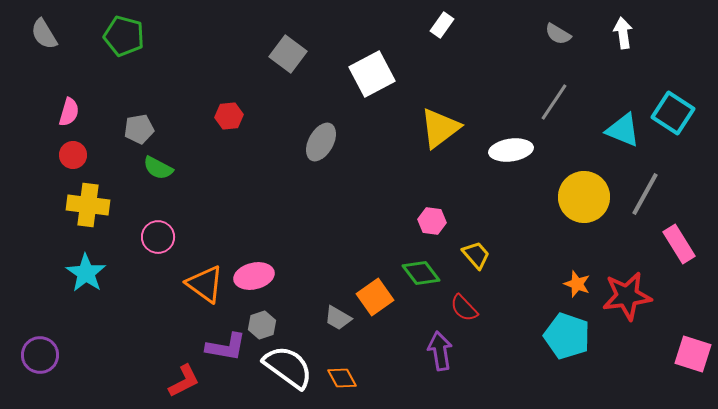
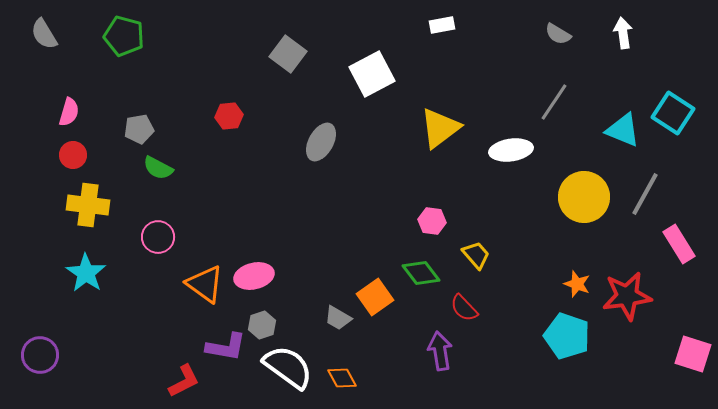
white rectangle at (442, 25): rotated 45 degrees clockwise
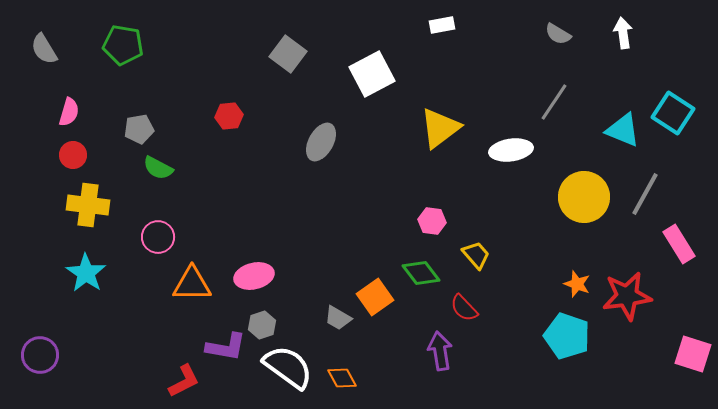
gray semicircle at (44, 34): moved 15 px down
green pentagon at (124, 36): moved 1 px left, 9 px down; rotated 6 degrees counterclockwise
orange triangle at (205, 284): moved 13 px left; rotated 36 degrees counterclockwise
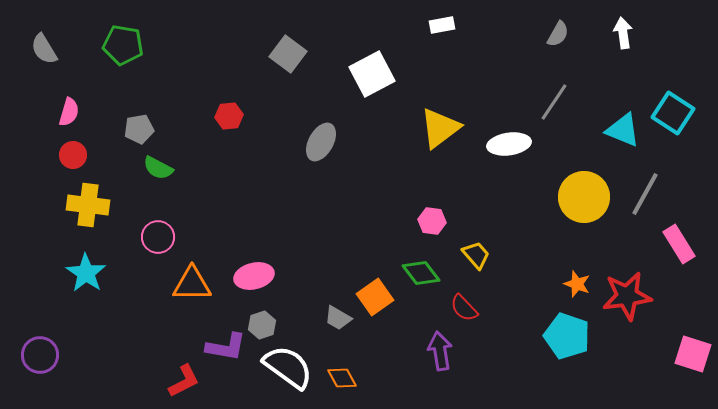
gray semicircle at (558, 34): rotated 92 degrees counterclockwise
white ellipse at (511, 150): moved 2 px left, 6 px up
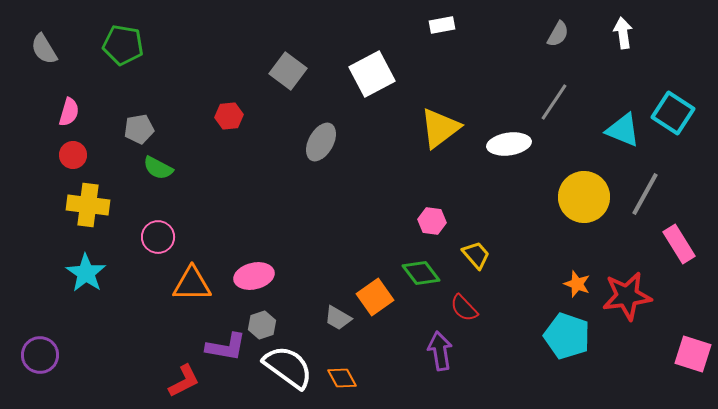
gray square at (288, 54): moved 17 px down
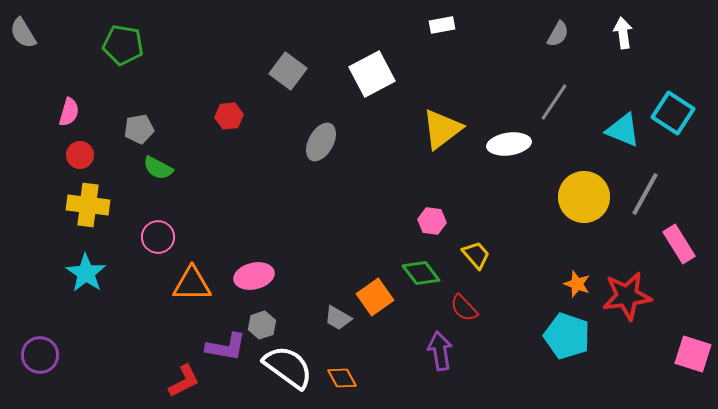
gray semicircle at (44, 49): moved 21 px left, 16 px up
yellow triangle at (440, 128): moved 2 px right, 1 px down
red circle at (73, 155): moved 7 px right
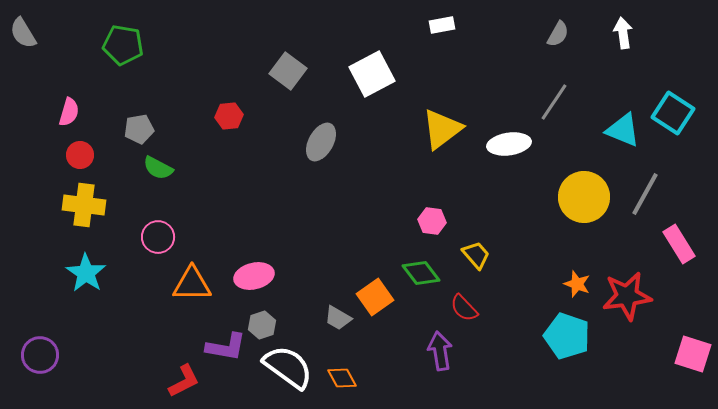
yellow cross at (88, 205): moved 4 px left
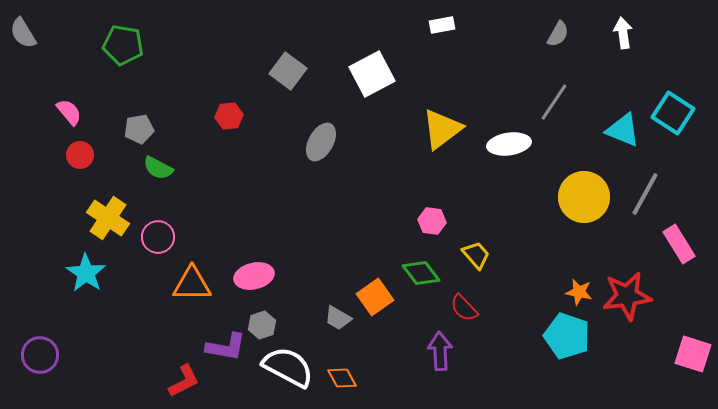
pink semicircle at (69, 112): rotated 56 degrees counterclockwise
yellow cross at (84, 205): moved 24 px right, 13 px down; rotated 27 degrees clockwise
orange star at (577, 284): moved 2 px right, 8 px down; rotated 8 degrees counterclockwise
purple arrow at (440, 351): rotated 6 degrees clockwise
white semicircle at (288, 367): rotated 8 degrees counterclockwise
